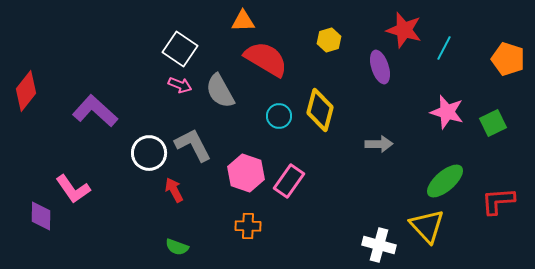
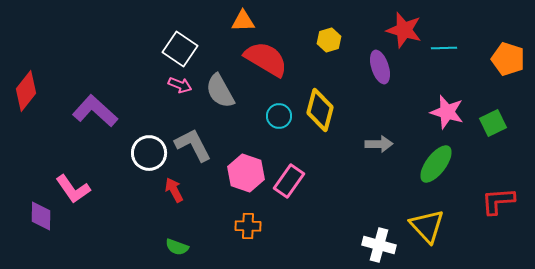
cyan line: rotated 60 degrees clockwise
green ellipse: moved 9 px left, 17 px up; rotated 12 degrees counterclockwise
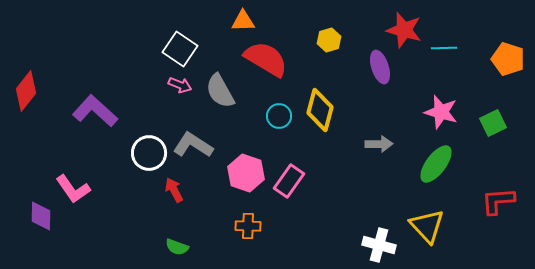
pink star: moved 6 px left
gray L-shape: rotated 30 degrees counterclockwise
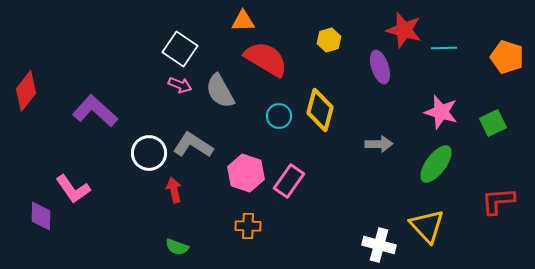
orange pentagon: moved 1 px left, 2 px up
red arrow: rotated 15 degrees clockwise
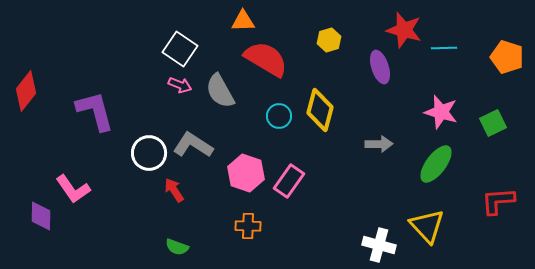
purple L-shape: rotated 33 degrees clockwise
red arrow: rotated 20 degrees counterclockwise
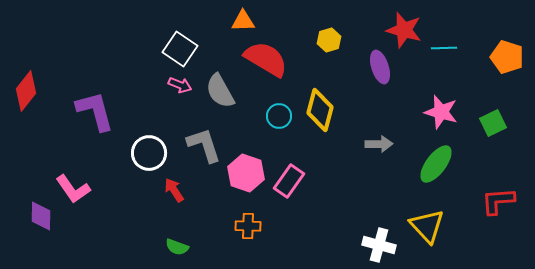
gray L-shape: moved 11 px right; rotated 39 degrees clockwise
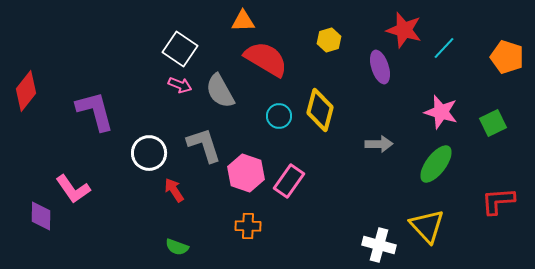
cyan line: rotated 45 degrees counterclockwise
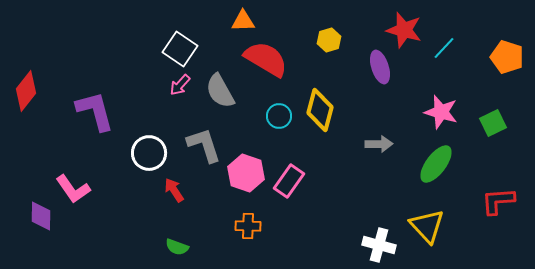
pink arrow: rotated 110 degrees clockwise
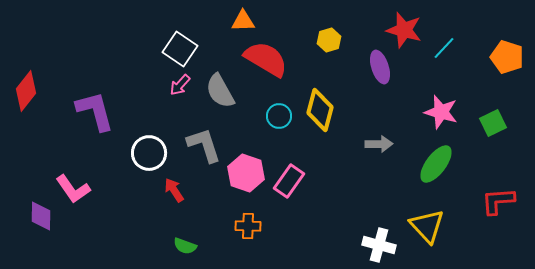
green semicircle: moved 8 px right, 1 px up
